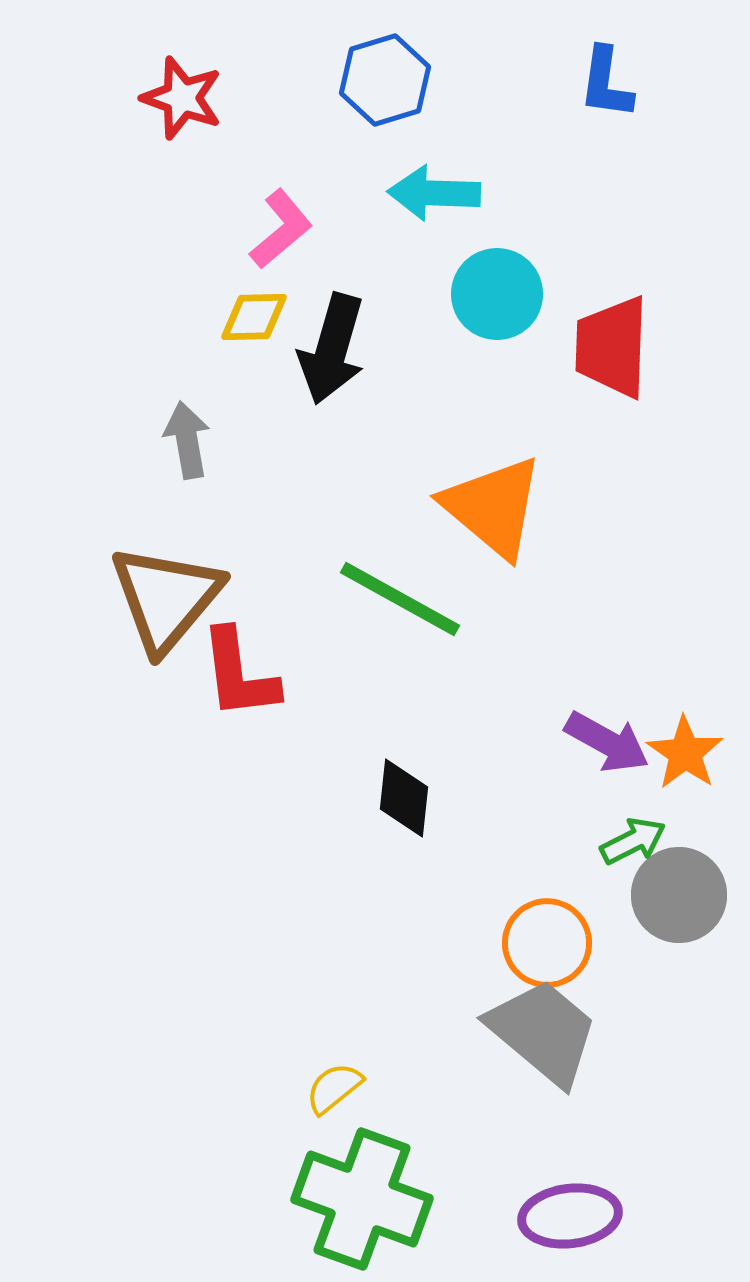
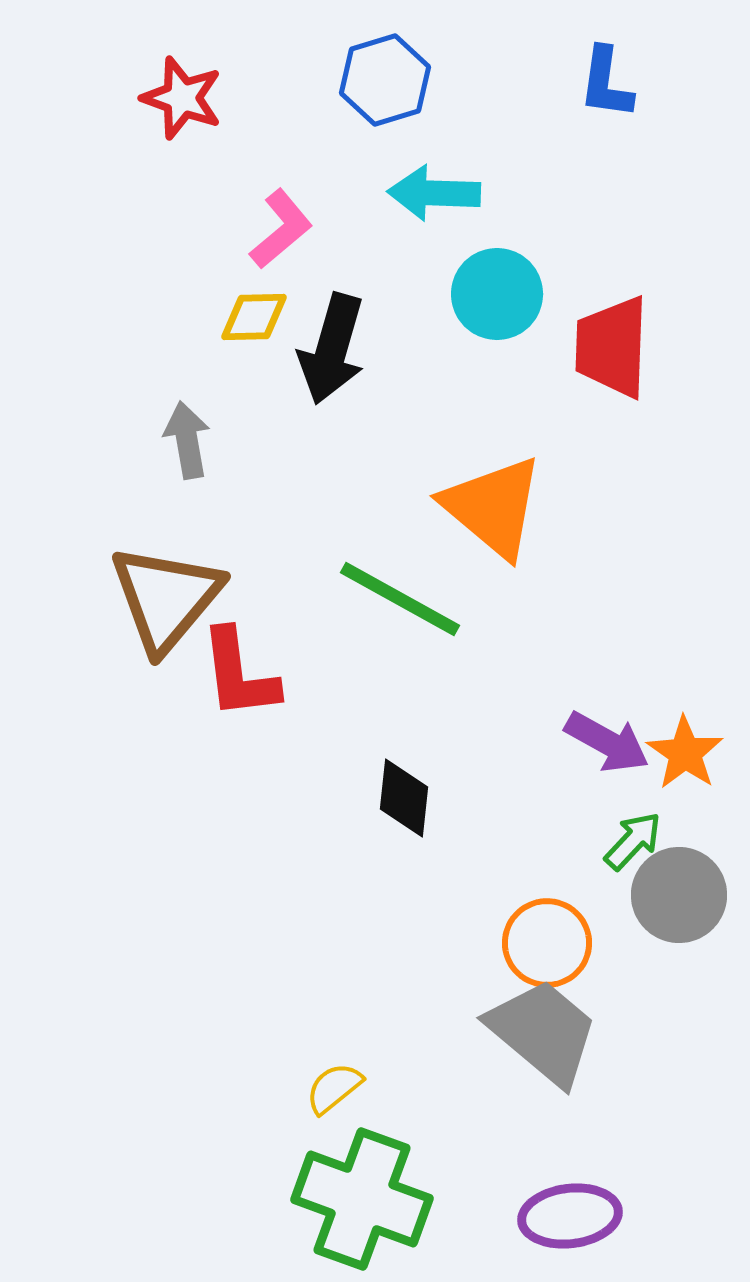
green arrow: rotated 20 degrees counterclockwise
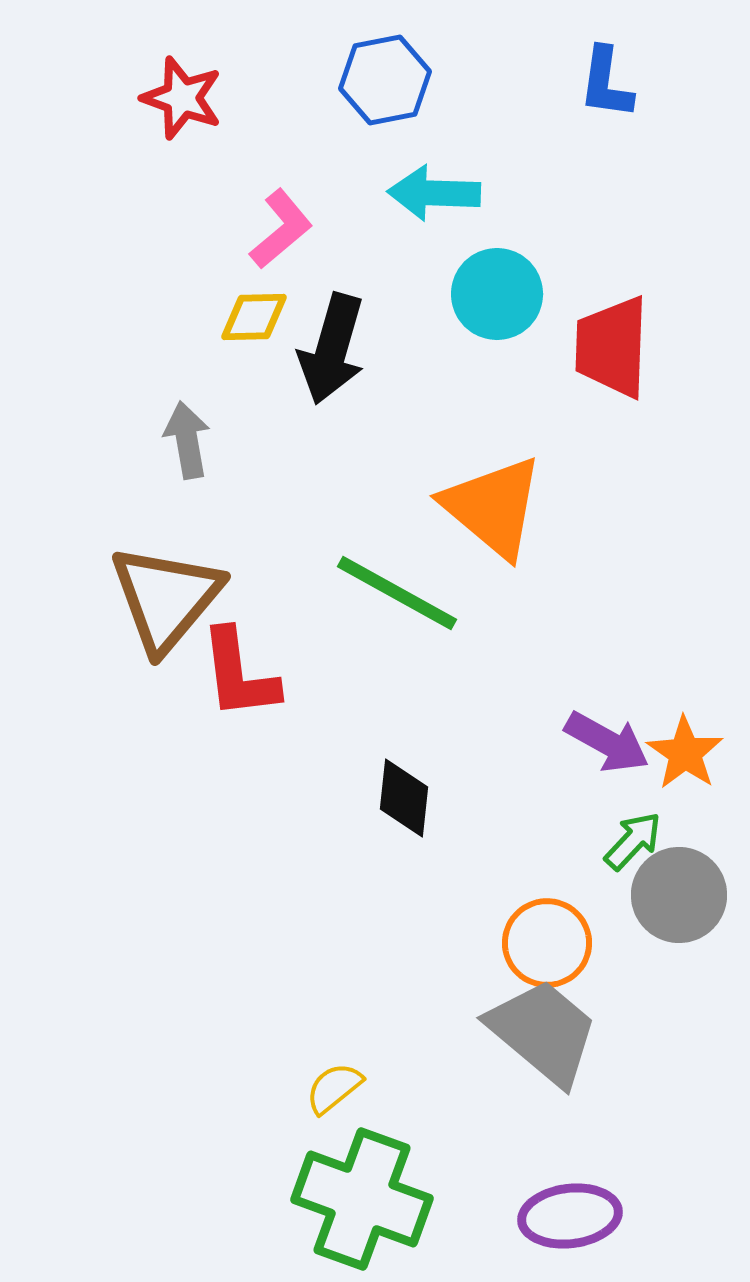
blue hexagon: rotated 6 degrees clockwise
green line: moved 3 px left, 6 px up
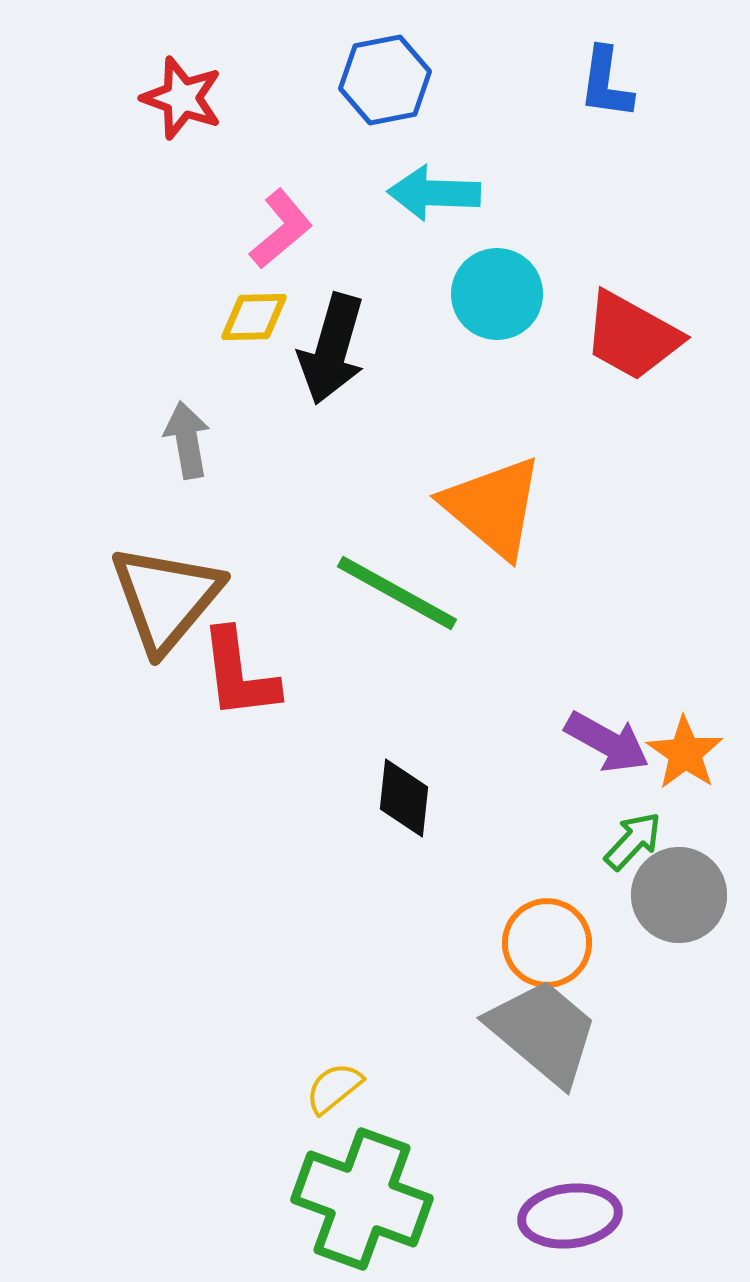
red trapezoid: moved 20 px right, 11 px up; rotated 63 degrees counterclockwise
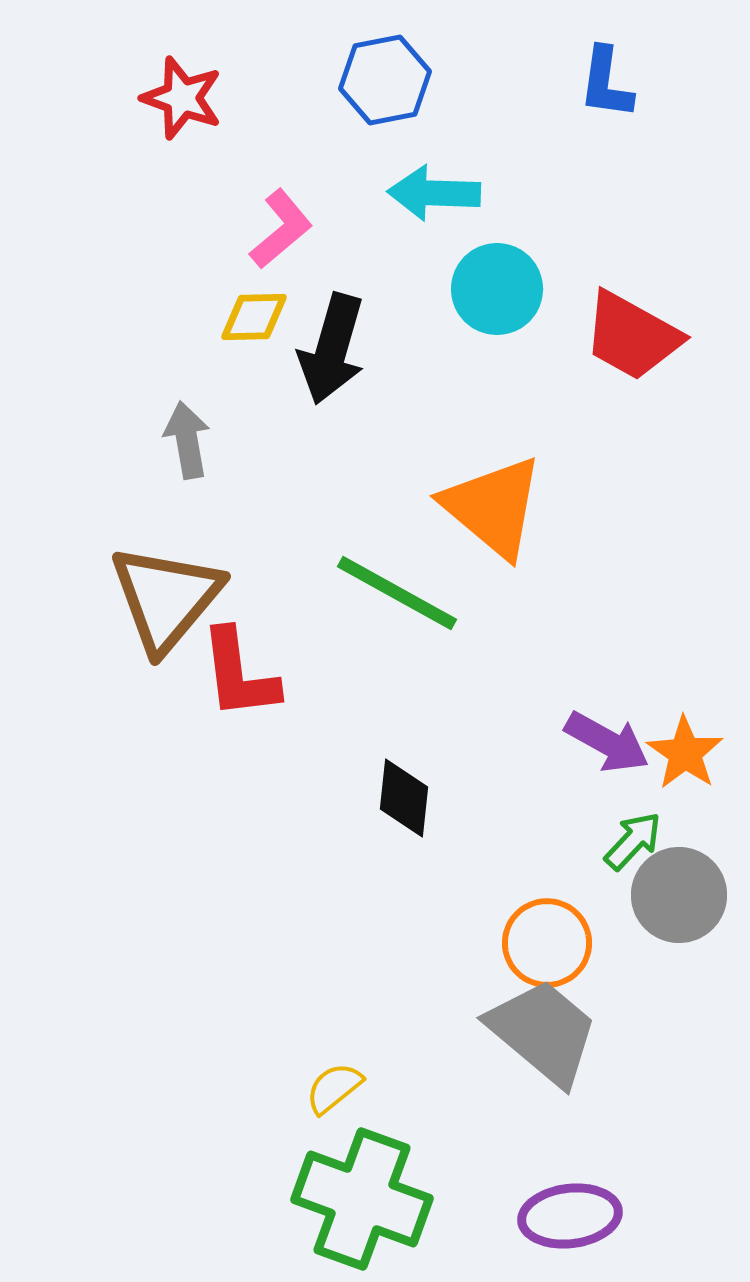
cyan circle: moved 5 px up
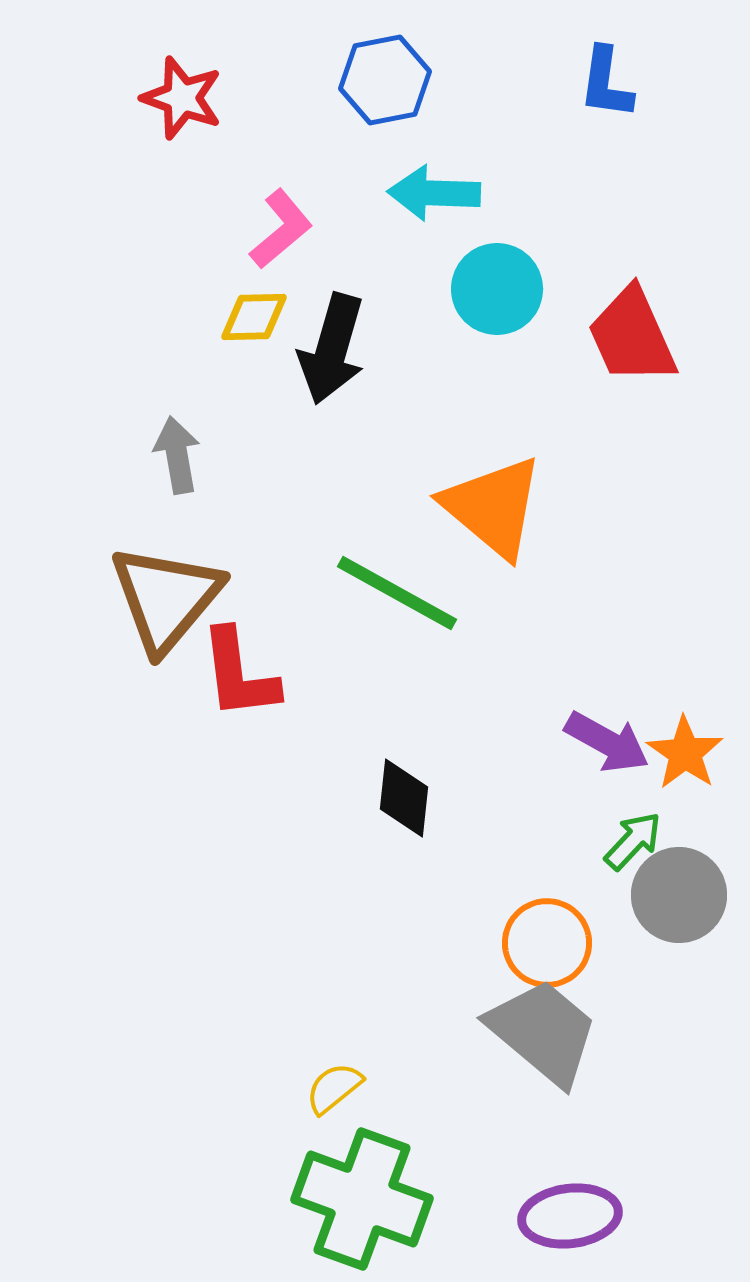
red trapezoid: rotated 37 degrees clockwise
gray arrow: moved 10 px left, 15 px down
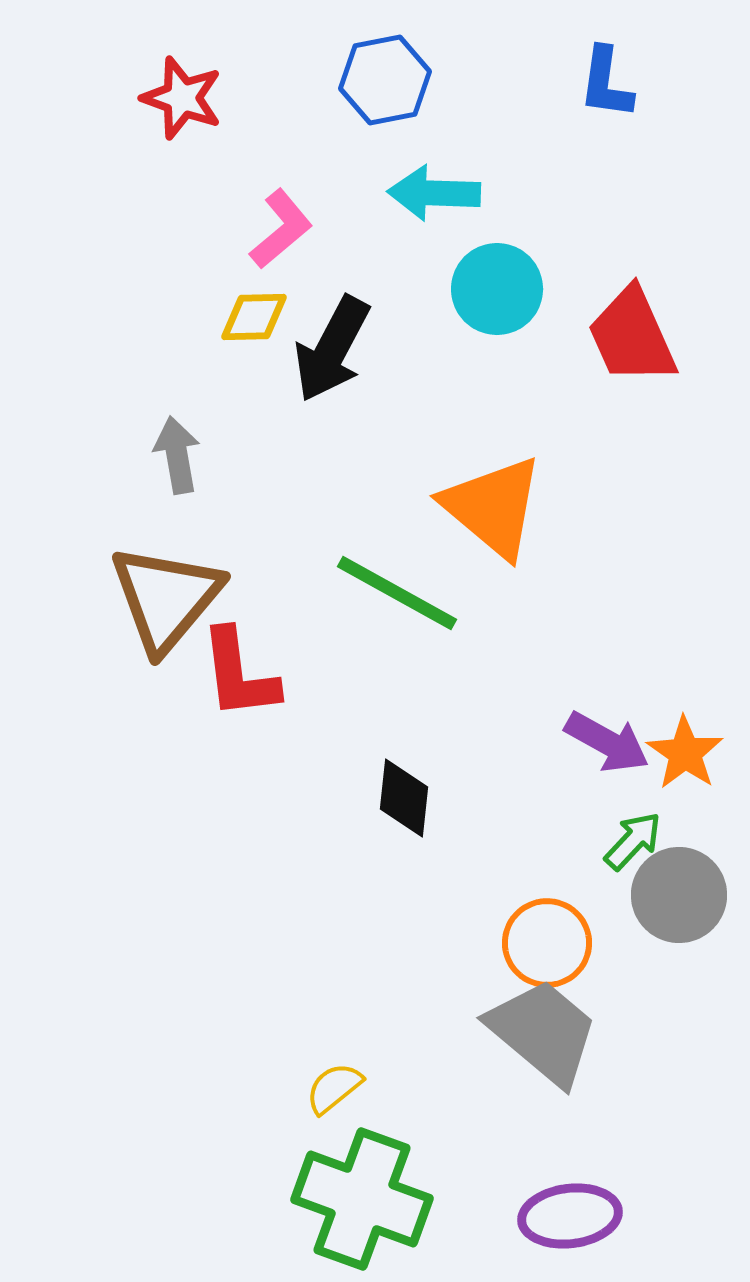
black arrow: rotated 12 degrees clockwise
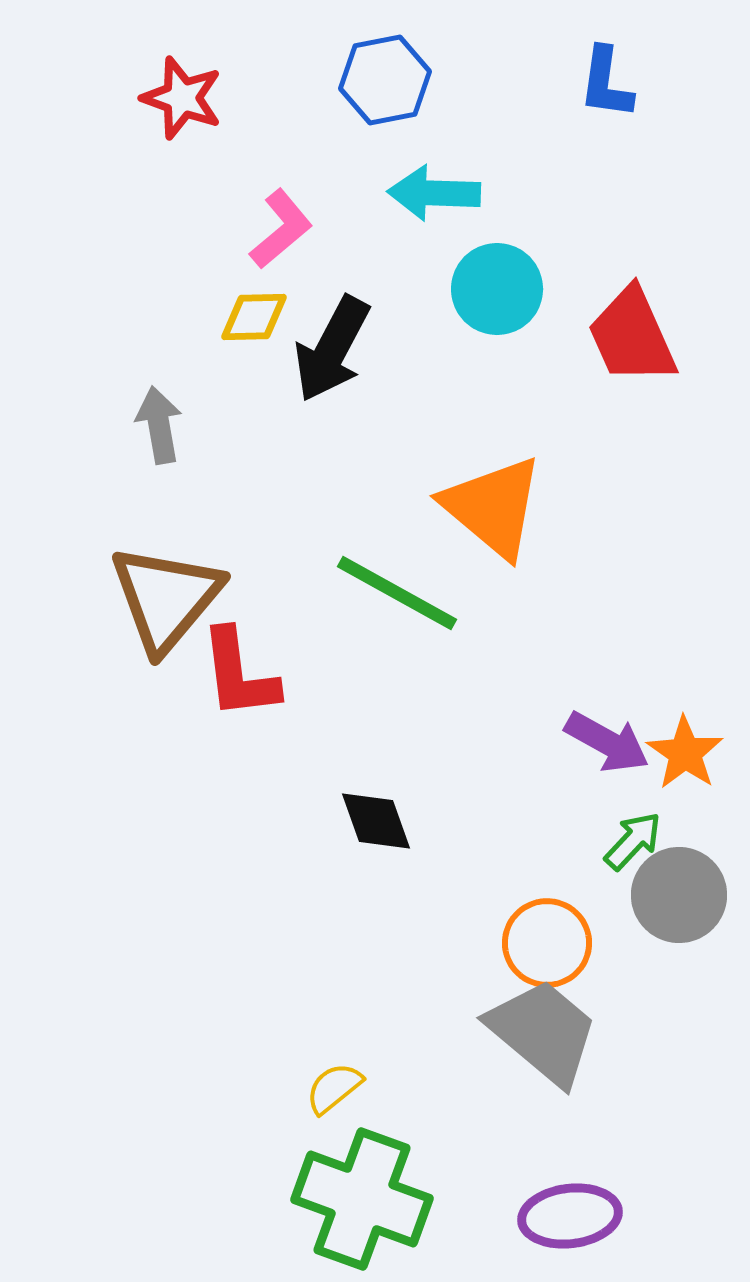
gray arrow: moved 18 px left, 30 px up
black diamond: moved 28 px left, 23 px down; rotated 26 degrees counterclockwise
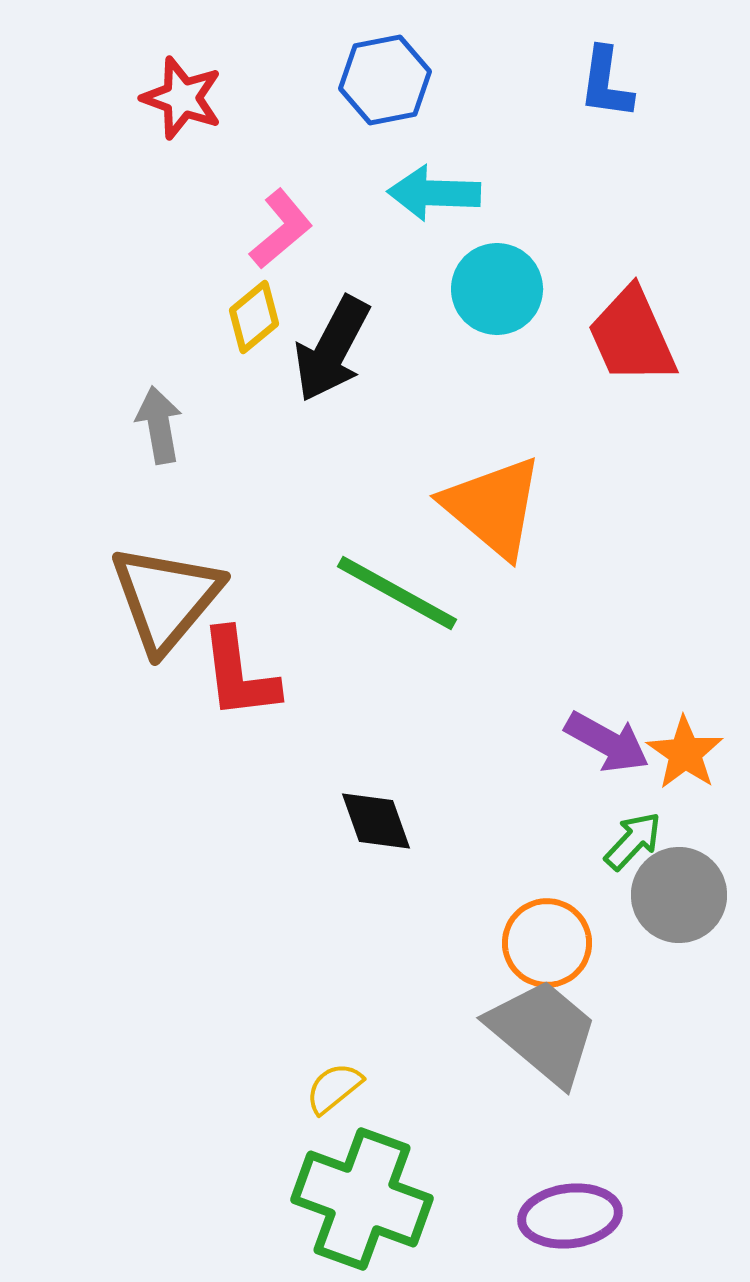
yellow diamond: rotated 38 degrees counterclockwise
